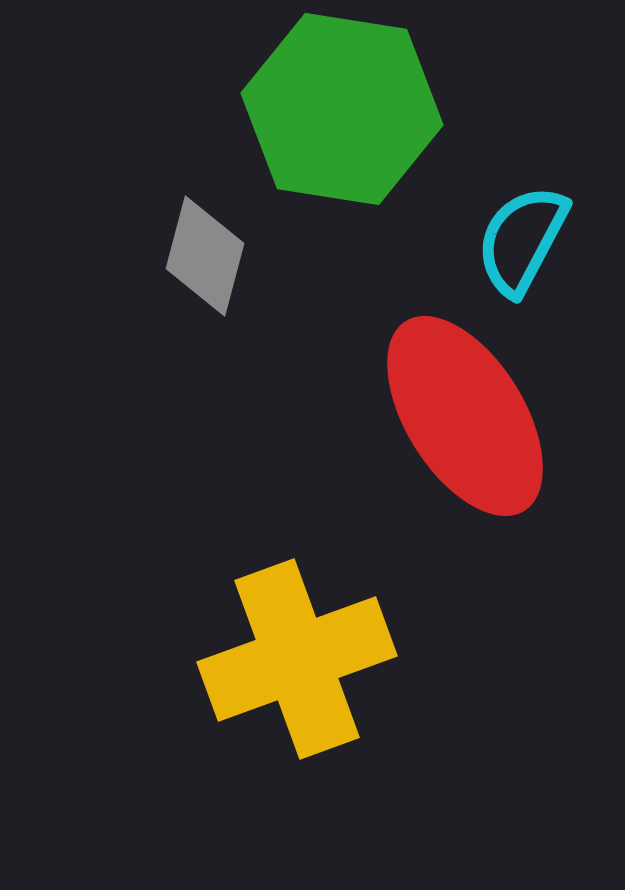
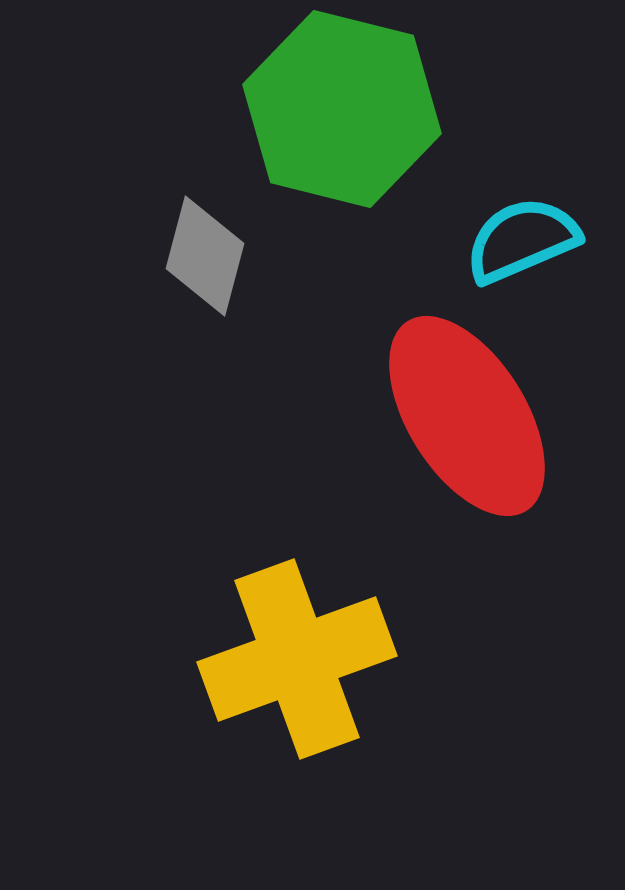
green hexagon: rotated 5 degrees clockwise
cyan semicircle: rotated 39 degrees clockwise
red ellipse: moved 2 px right
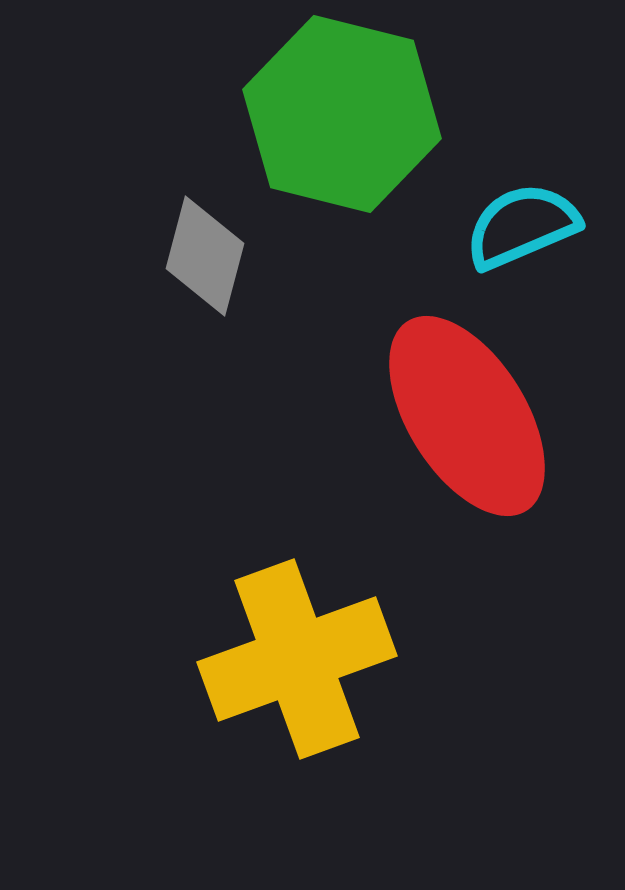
green hexagon: moved 5 px down
cyan semicircle: moved 14 px up
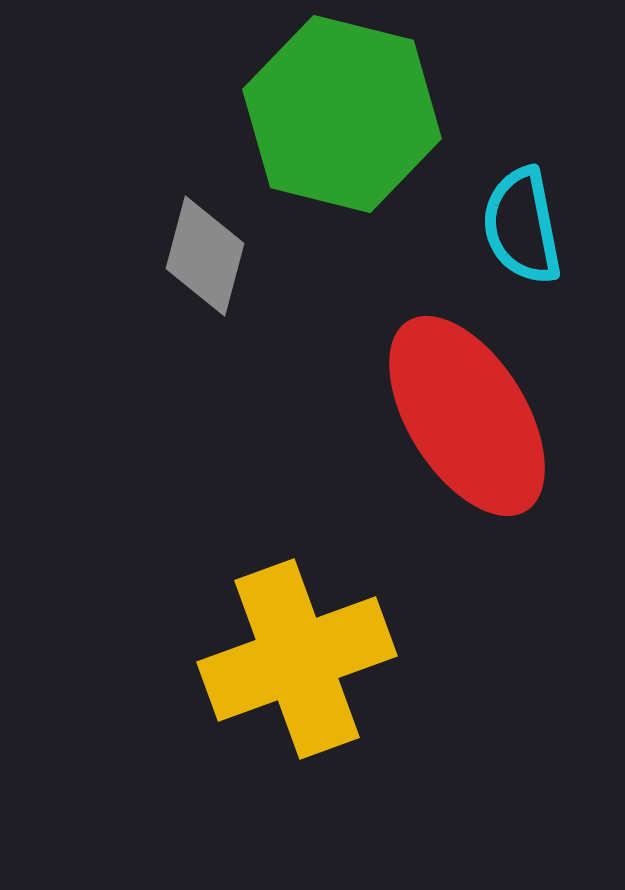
cyan semicircle: rotated 78 degrees counterclockwise
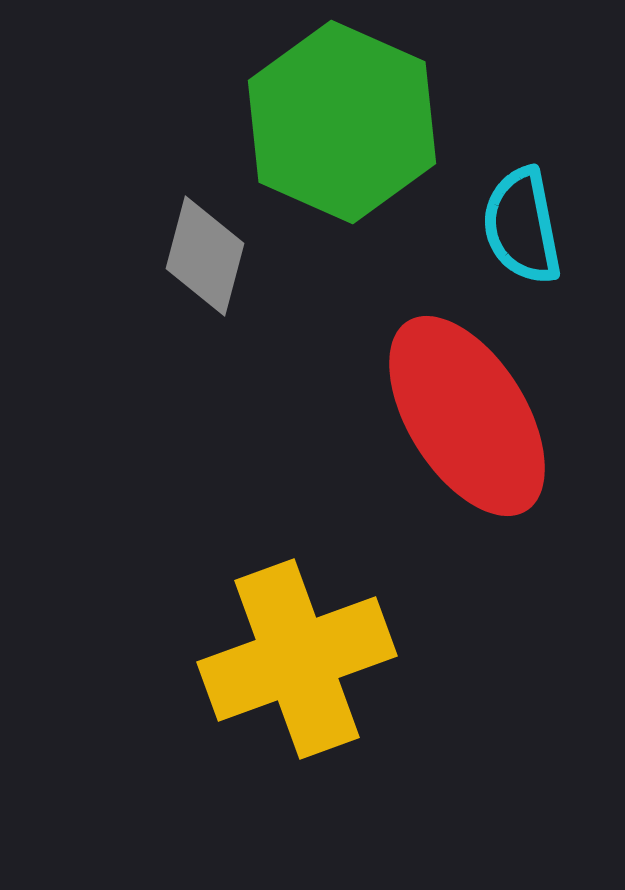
green hexagon: moved 8 px down; rotated 10 degrees clockwise
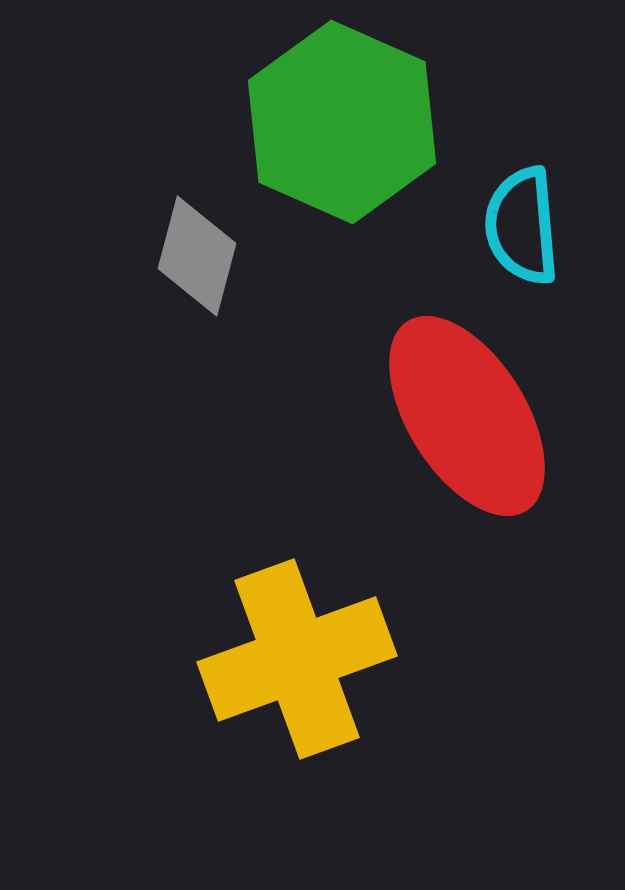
cyan semicircle: rotated 6 degrees clockwise
gray diamond: moved 8 px left
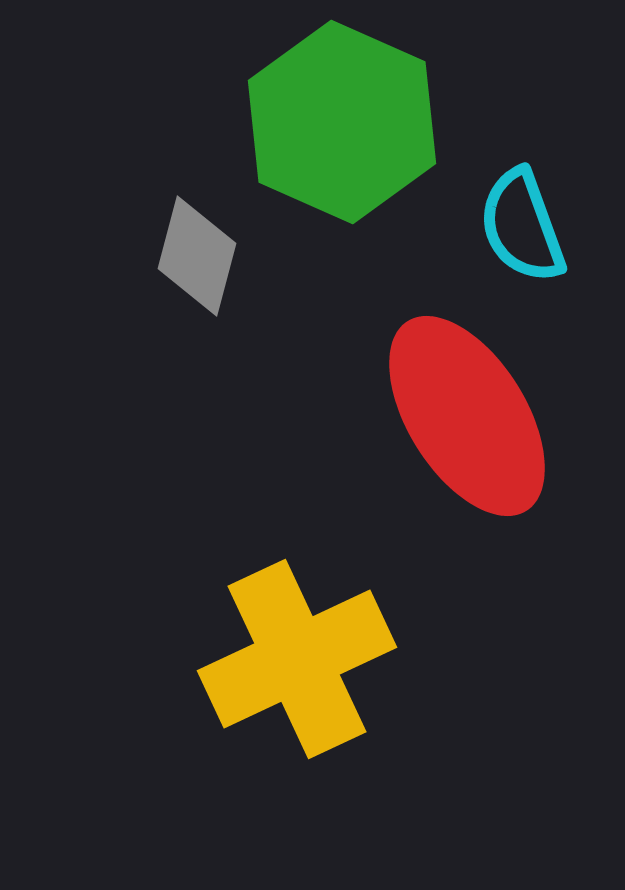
cyan semicircle: rotated 15 degrees counterclockwise
yellow cross: rotated 5 degrees counterclockwise
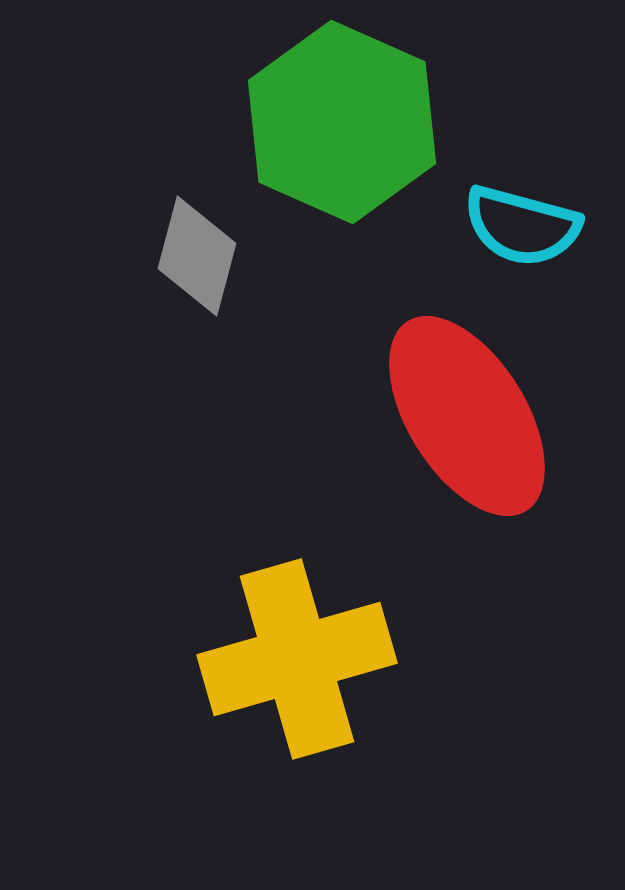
cyan semicircle: rotated 55 degrees counterclockwise
yellow cross: rotated 9 degrees clockwise
